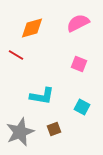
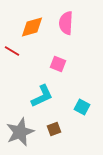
pink semicircle: moved 12 px left; rotated 60 degrees counterclockwise
orange diamond: moved 1 px up
red line: moved 4 px left, 4 px up
pink square: moved 21 px left
cyan L-shape: rotated 35 degrees counterclockwise
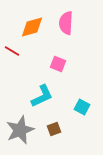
gray star: moved 2 px up
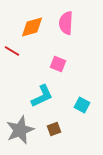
cyan square: moved 2 px up
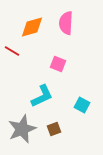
gray star: moved 2 px right, 1 px up
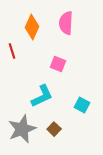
orange diamond: rotated 50 degrees counterclockwise
red line: rotated 42 degrees clockwise
brown square: rotated 24 degrees counterclockwise
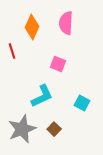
cyan square: moved 2 px up
